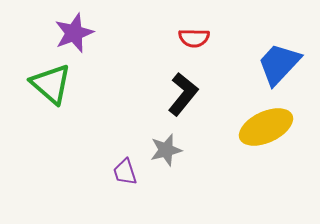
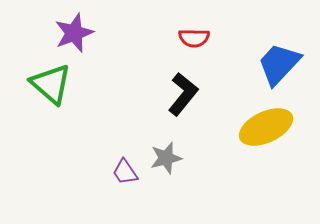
gray star: moved 8 px down
purple trapezoid: rotated 16 degrees counterclockwise
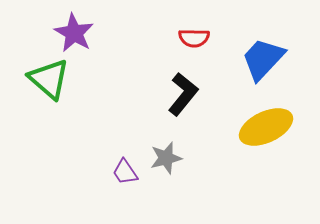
purple star: rotated 21 degrees counterclockwise
blue trapezoid: moved 16 px left, 5 px up
green triangle: moved 2 px left, 5 px up
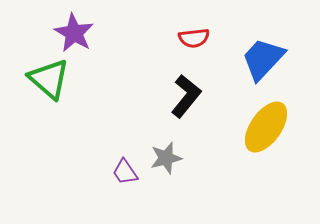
red semicircle: rotated 8 degrees counterclockwise
black L-shape: moved 3 px right, 2 px down
yellow ellipse: rotated 30 degrees counterclockwise
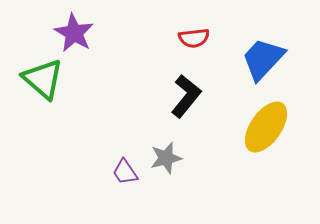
green triangle: moved 6 px left
